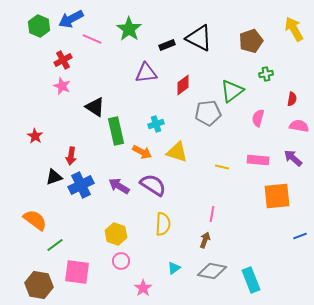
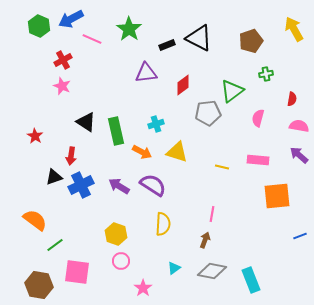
black triangle at (95, 107): moved 9 px left, 15 px down
purple arrow at (293, 158): moved 6 px right, 3 px up
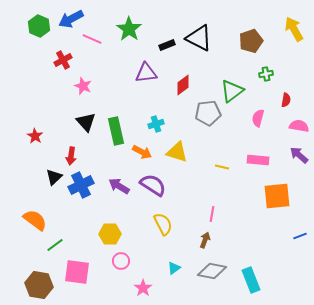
pink star at (62, 86): moved 21 px right
red semicircle at (292, 99): moved 6 px left, 1 px down
black triangle at (86, 122): rotated 15 degrees clockwise
black triangle at (54, 177): rotated 24 degrees counterclockwise
yellow semicircle at (163, 224): rotated 30 degrees counterclockwise
yellow hexagon at (116, 234): moved 6 px left; rotated 20 degrees counterclockwise
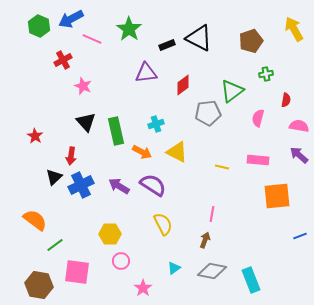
yellow triangle at (177, 152): rotated 10 degrees clockwise
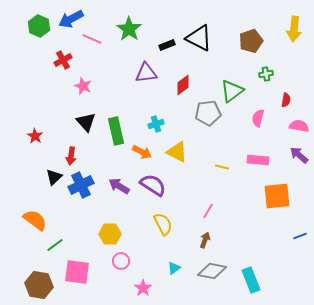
yellow arrow at (294, 29): rotated 145 degrees counterclockwise
pink line at (212, 214): moved 4 px left, 3 px up; rotated 21 degrees clockwise
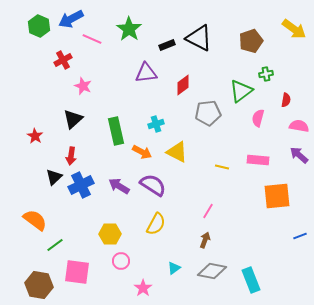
yellow arrow at (294, 29): rotated 60 degrees counterclockwise
green triangle at (232, 91): moved 9 px right
black triangle at (86, 122): moved 13 px left, 3 px up; rotated 30 degrees clockwise
yellow semicircle at (163, 224): moved 7 px left; rotated 55 degrees clockwise
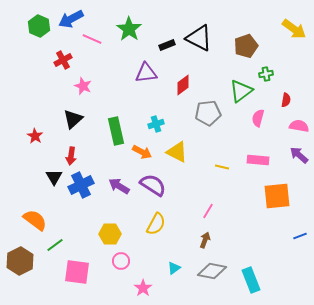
brown pentagon at (251, 41): moved 5 px left, 5 px down
black triangle at (54, 177): rotated 18 degrees counterclockwise
brown hexagon at (39, 285): moved 19 px left, 24 px up; rotated 24 degrees clockwise
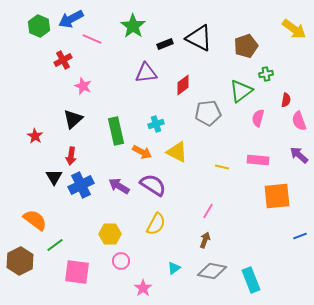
green star at (129, 29): moved 4 px right, 3 px up
black rectangle at (167, 45): moved 2 px left, 1 px up
pink semicircle at (299, 126): moved 5 px up; rotated 120 degrees counterclockwise
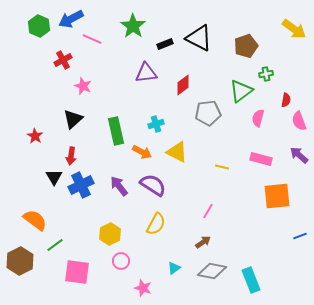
pink rectangle at (258, 160): moved 3 px right, 1 px up; rotated 10 degrees clockwise
purple arrow at (119, 186): rotated 20 degrees clockwise
yellow hexagon at (110, 234): rotated 25 degrees counterclockwise
brown arrow at (205, 240): moved 2 px left, 2 px down; rotated 35 degrees clockwise
pink star at (143, 288): rotated 18 degrees counterclockwise
